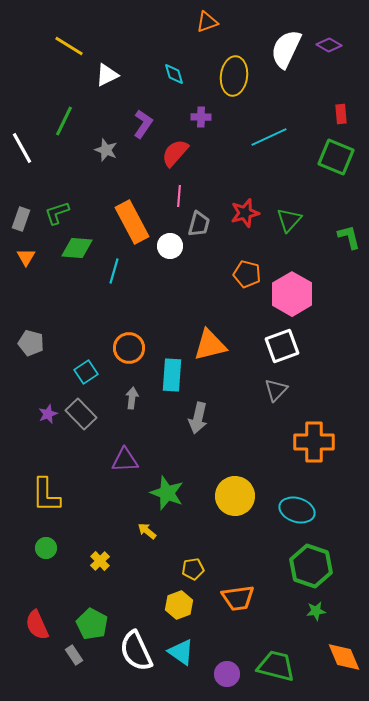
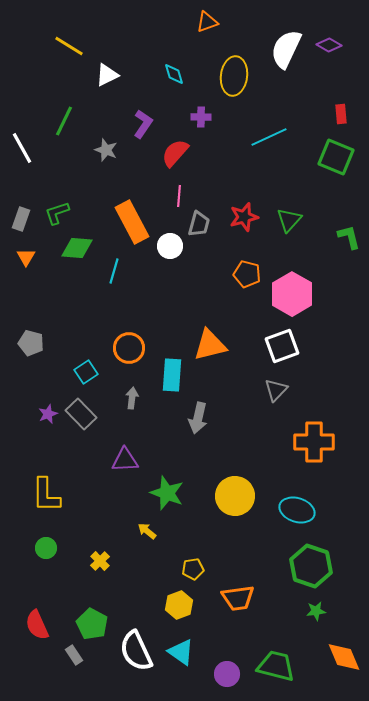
red star at (245, 213): moved 1 px left, 4 px down
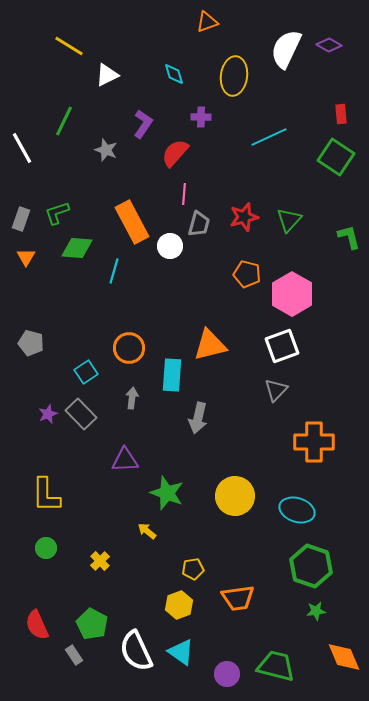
green square at (336, 157): rotated 12 degrees clockwise
pink line at (179, 196): moved 5 px right, 2 px up
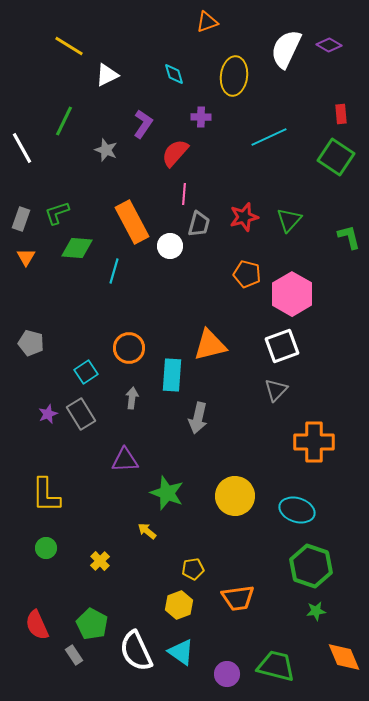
gray rectangle at (81, 414): rotated 12 degrees clockwise
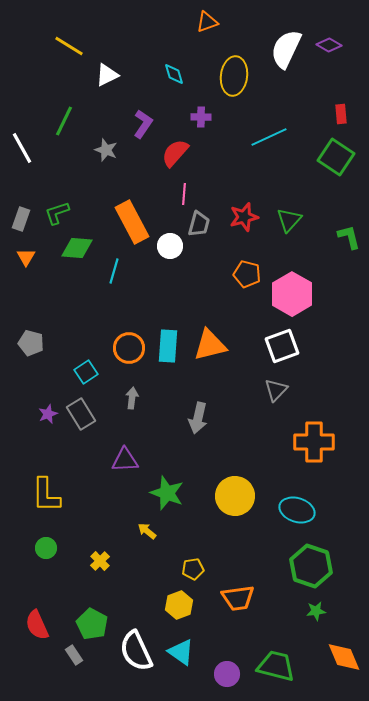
cyan rectangle at (172, 375): moved 4 px left, 29 px up
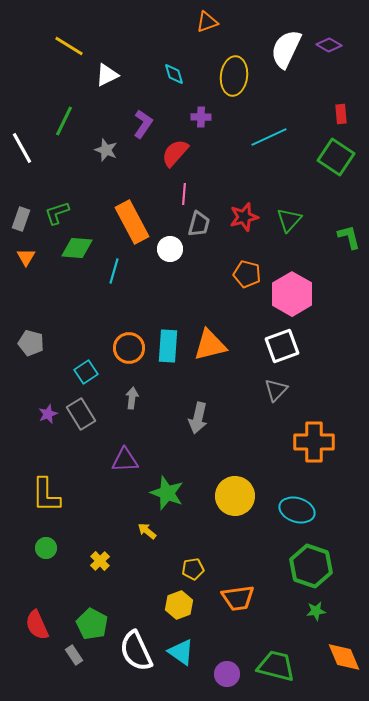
white circle at (170, 246): moved 3 px down
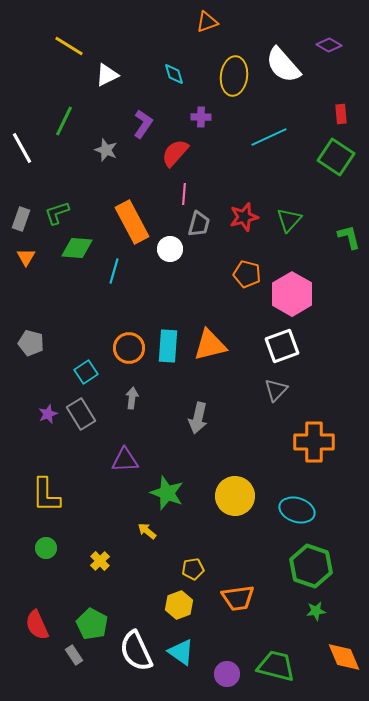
white semicircle at (286, 49): moved 3 px left, 16 px down; rotated 66 degrees counterclockwise
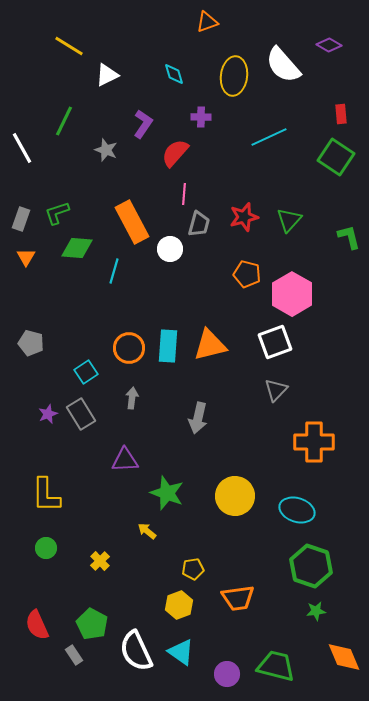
white square at (282, 346): moved 7 px left, 4 px up
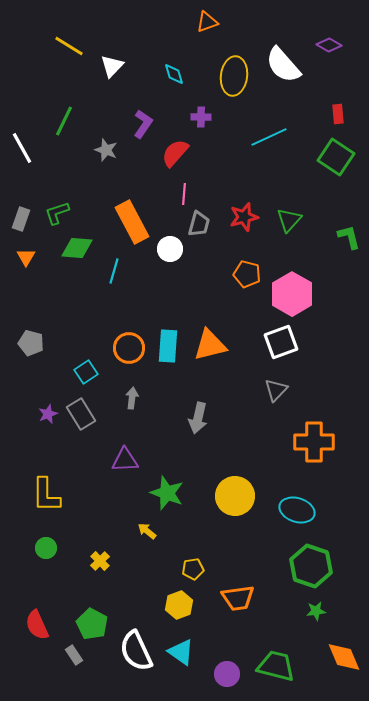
white triangle at (107, 75): moved 5 px right, 9 px up; rotated 20 degrees counterclockwise
red rectangle at (341, 114): moved 3 px left
white square at (275, 342): moved 6 px right
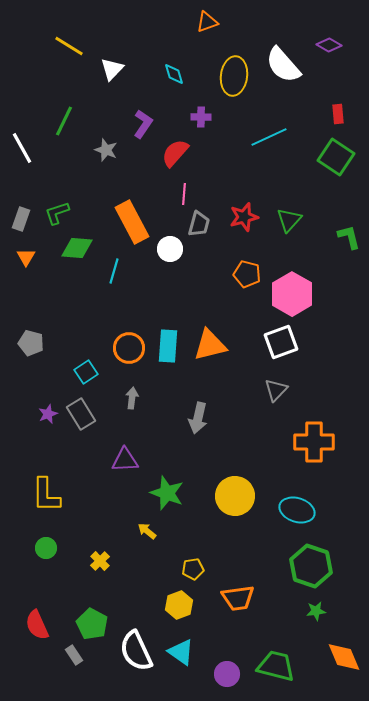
white triangle at (112, 66): moved 3 px down
